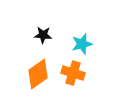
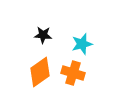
orange diamond: moved 2 px right, 2 px up
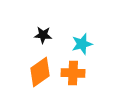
orange cross: rotated 15 degrees counterclockwise
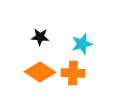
black star: moved 3 px left, 2 px down
orange diamond: rotated 68 degrees clockwise
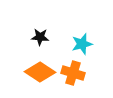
orange cross: rotated 15 degrees clockwise
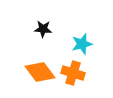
black star: moved 3 px right, 8 px up
orange diamond: rotated 20 degrees clockwise
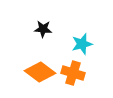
orange diamond: rotated 16 degrees counterclockwise
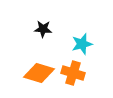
orange diamond: moved 1 px left, 1 px down; rotated 20 degrees counterclockwise
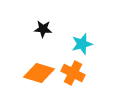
orange cross: rotated 10 degrees clockwise
